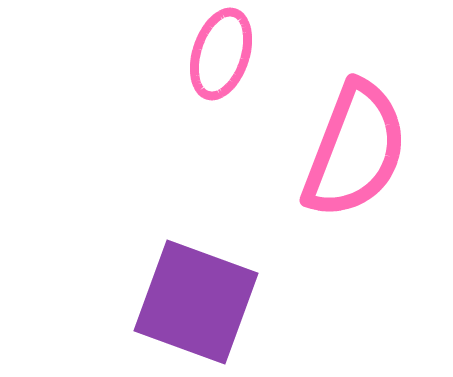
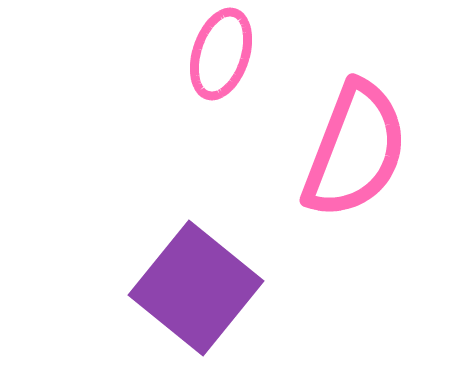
purple square: moved 14 px up; rotated 19 degrees clockwise
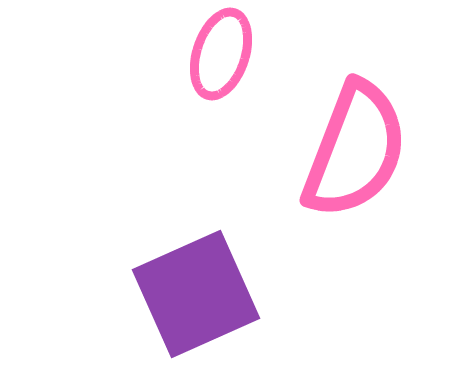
purple square: moved 6 px down; rotated 27 degrees clockwise
